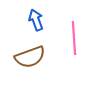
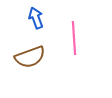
blue arrow: moved 2 px up
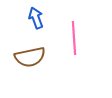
brown semicircle: rotated 8 degrees clockwise
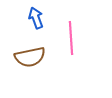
pink line: moved 3 px left
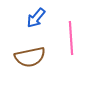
blue arrow: rotated 120 degrees counterclockwise
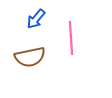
blue arrow: moved 1 px down
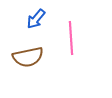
brown semicircle: moved 2 px left
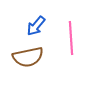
blue arrow: moved 7 px down
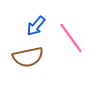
pink line: rotated 32 degrees counterclockwise
